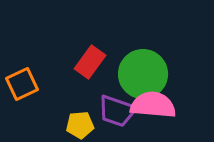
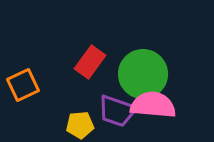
orange square: moved 1 px right, 1 px down
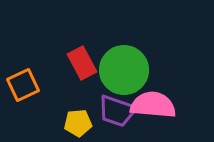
red rectangle: moved 8 px left, 1 px down; rotated 64 degrees counterclockwise
green circle: moved 19 px left, 4 px up
yellow pentagon: moved 2 px left, 2 px up
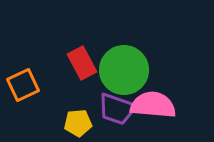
purple trapezoid: moved 2 px up
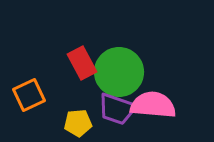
green circle: moved 5 px left, 2 px down
orange square: moved 6 px right, 10 px down
